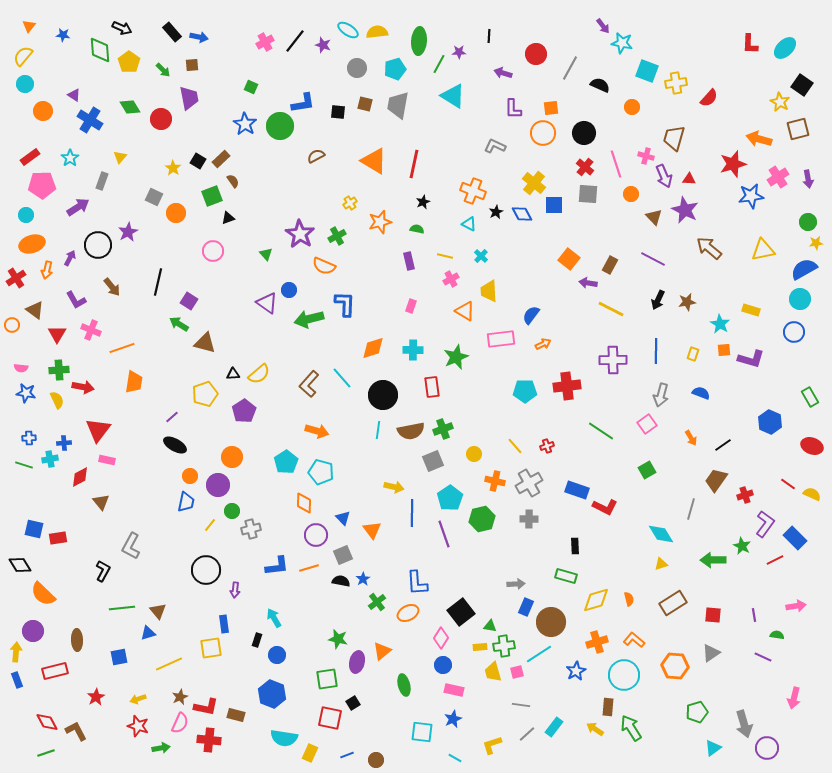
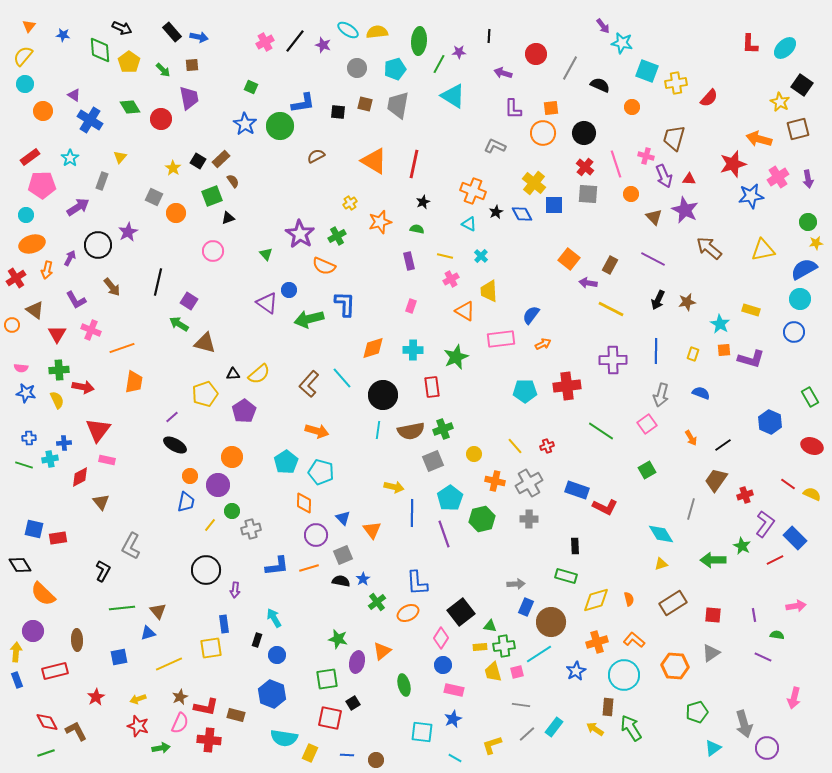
blue line at (347, 755): rotated 24 degrees clockwise
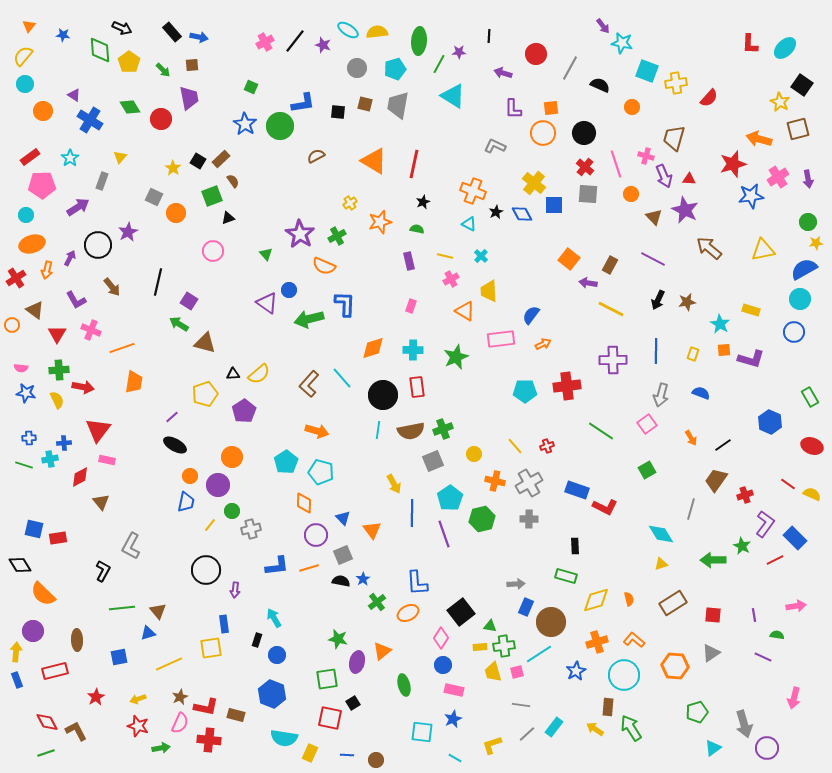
red rectangle at (432, 387): moved 15 px left
yellow arrow at (394, 487): moved 3 px up; rotated 48 degrees clockwise
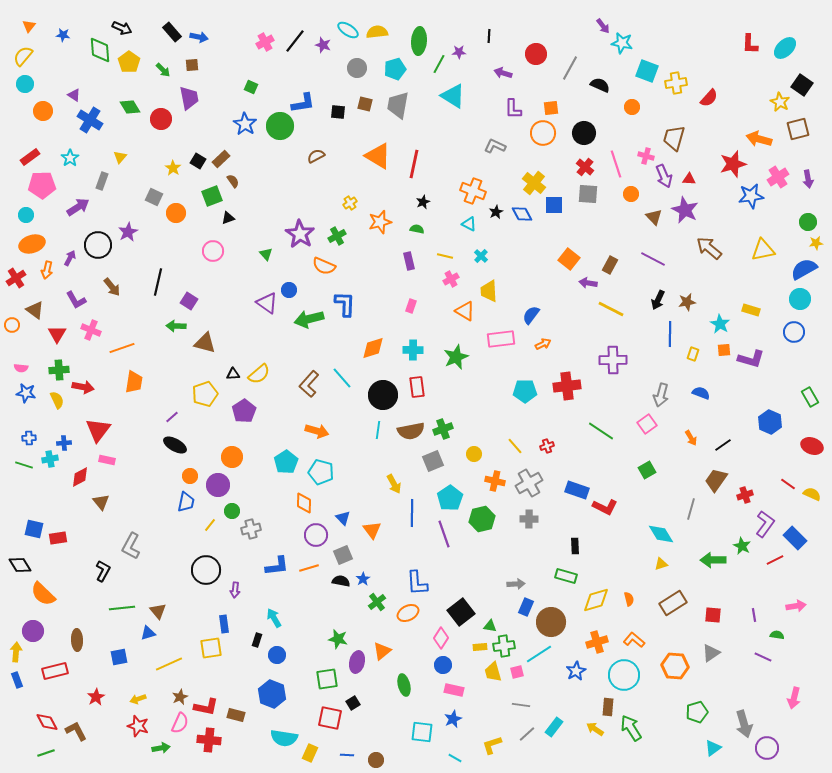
orange triangle at (374, 161): moved 4 px right, 5 px up
green arrow at (179, 324): moved 3 px left, 2 px down; rotated 30 degrees counterclockwise
blue line at (656, 351): moved 14 px right, 17 px up
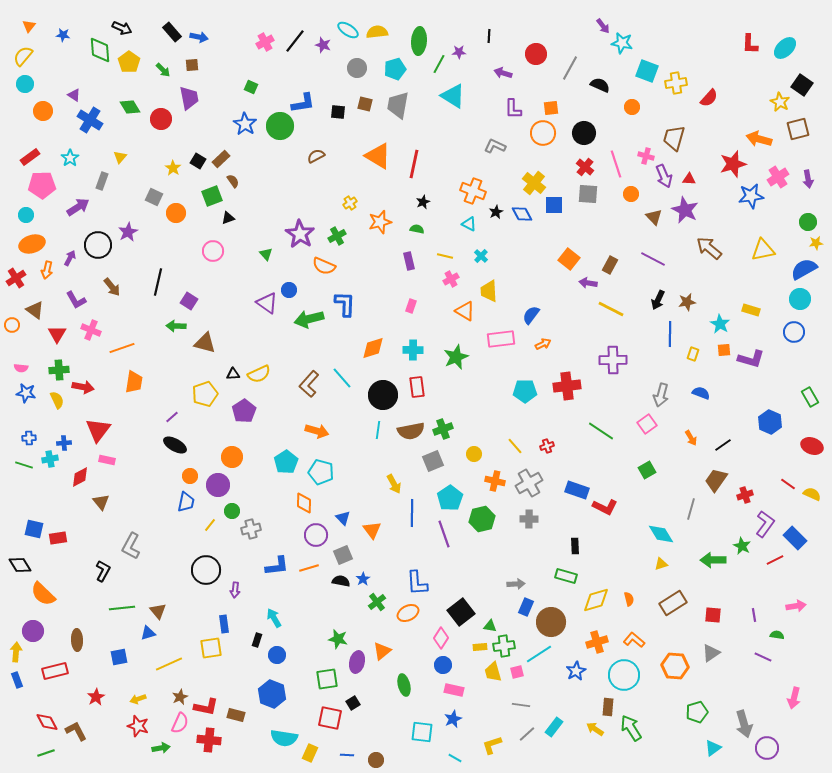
yellow semicircle at (259, 374): rotated 15 degrees clockwise
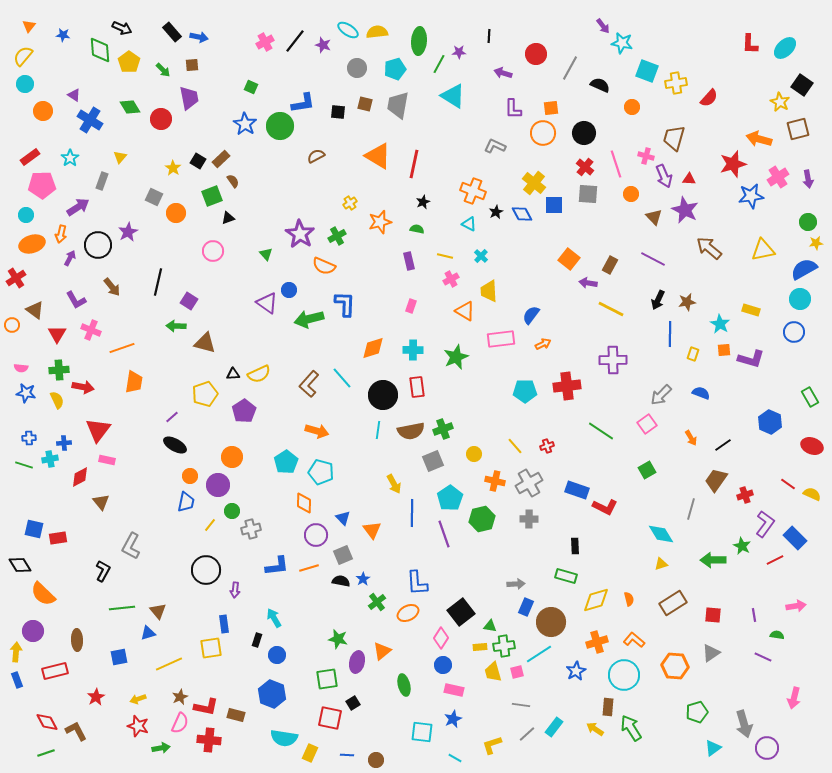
orange arrow at (47, 270): moved 14 px right, 36 px up
gray arrow at (661, 395): rotated 30 degrees clockwise
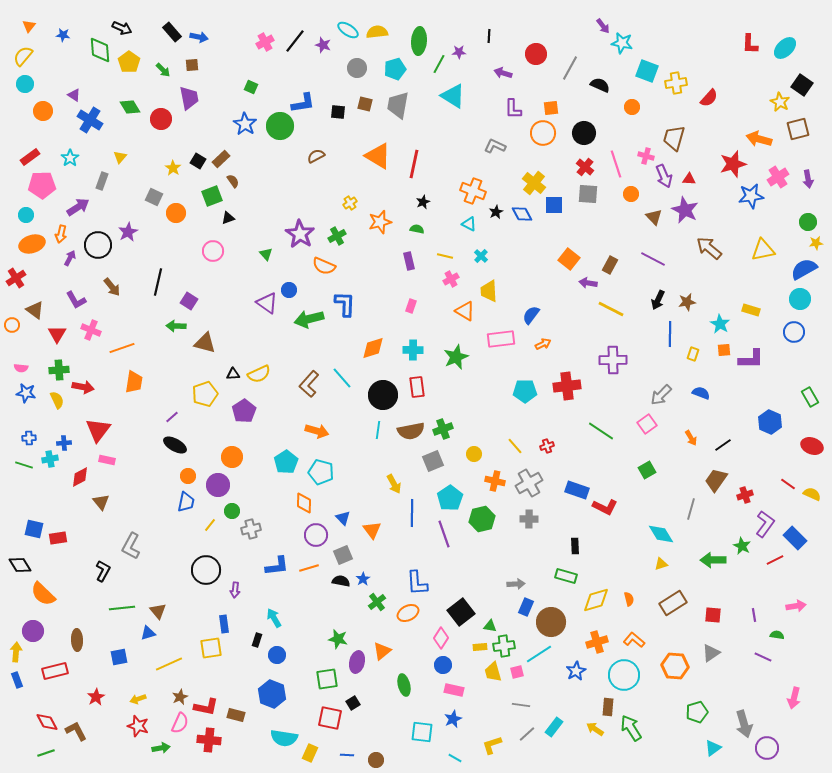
purple L-shape at (751, 359): rotated 16 degrees counterclockwise
orange circle at (190, 476): moved 2 px left
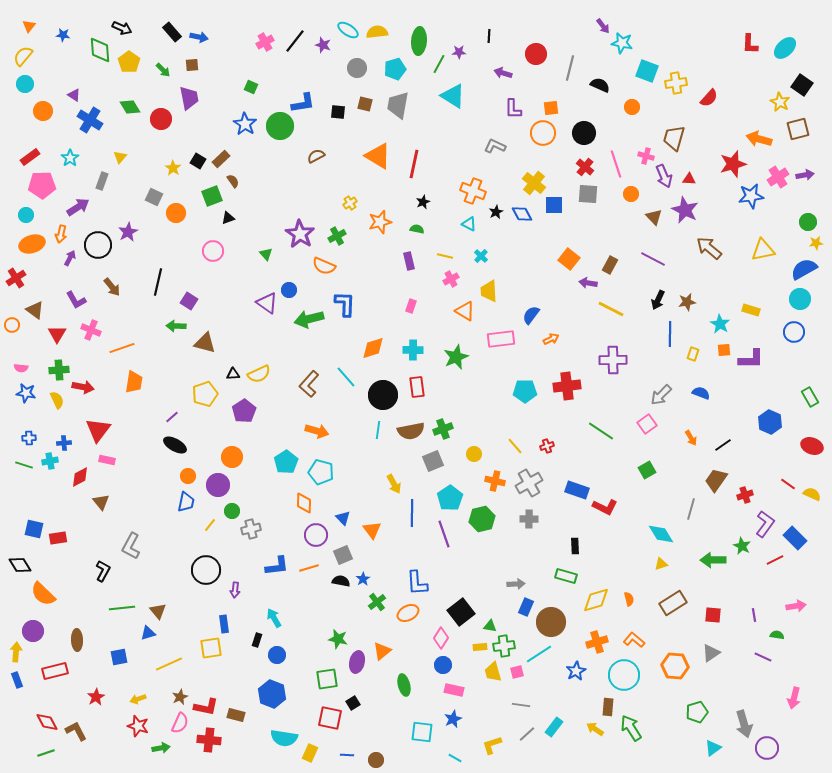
gray line at (570, 68): rotated 15 degrees counterclockwise
purple arrow at (808, 179): moved 3 px left, 4 px up; rotated 90 degrees counterclockwise
orange arrow at (543, 344): moved 8 px right, 5 px up
cyan line at (342, 378): moved 4 px right, 1 px up
cyan cross at (50, 459): moved 2 px down
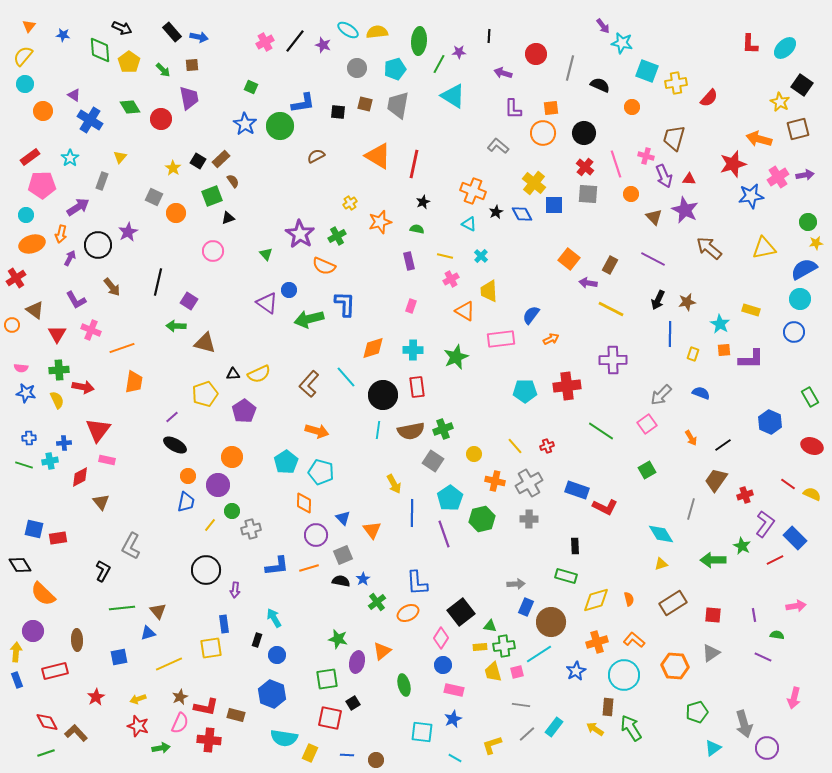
gray L-shape at (495, 146): moved 3 px right; rotated 15 degrees clockwise
yellow triangle at (763, 250): moved 1 px right, 2 px up
gray square at (433, 461): rotated 35 degrees counterclockwise
brown L-shape at (76, 731): moved 2 px down; rotated 15 degrees counterclockwise
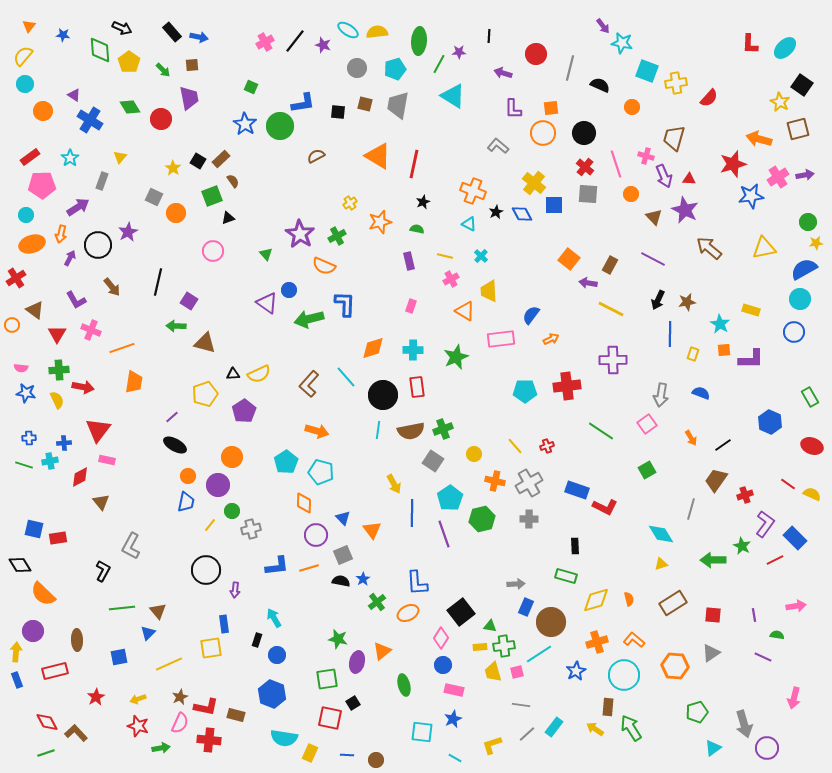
gray arrow at (661, 395): rotated 35 degrees counterclockwise
blue triangle at (148, 633): rotated 28 degrees counterclockwise
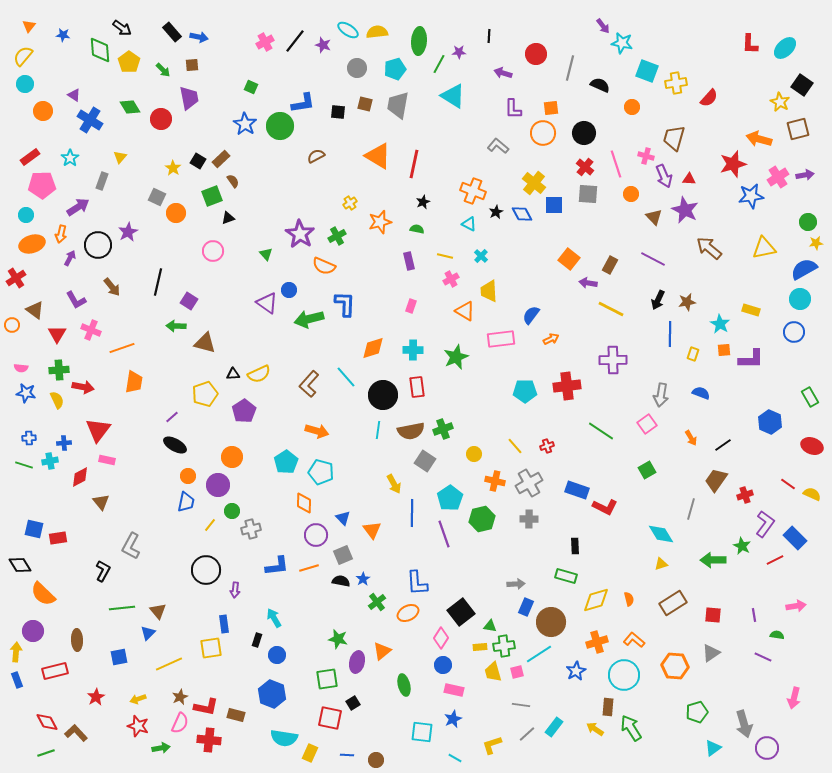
black arrow at (122, 28): rotated 12 degrees clockwise
gray square at (154, 197): moved 3 px right
gray square at (433, 461): moved 8 px left
